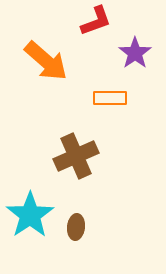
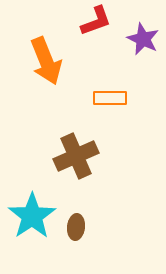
purple star: moved 8 px right, 14 px up; rotated 12 degrees counterclockwise
orange arrow: rotated 27 degrees clockwise
cyan star: moved 2 px right, 1 px down
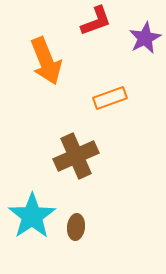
purple star: moved 2 px right, 1 px up; rotated 20 degrees clockwise
orange rectangle: rotated 20 degrees counterclockwise
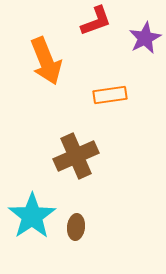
orange rectangle: moved 3 px up; rotated 12 degrees clockwise
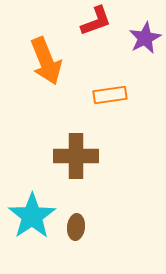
brown cross: rotated 24 degrees clockwise
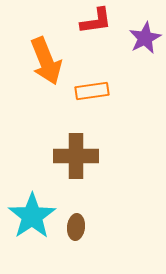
red L-shape: rotated 12 degrees clockwise
orange rectangle: moved 18 px left, 4 px up
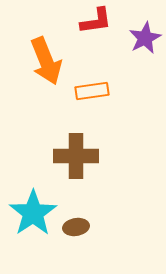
cyan star: moved 1 px right, 3 px up
brown ellipse: rotated 75 degrees clockwise
